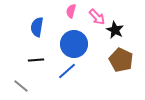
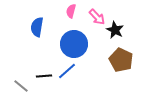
black line: moved 8 px right, 16 px down
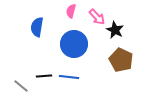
blue line: moved 2 px right, 6 px down; rotated 48 degrees clockwise
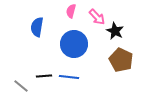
black star: moved 1 px down
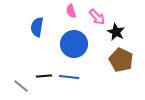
pink semicircle: rotated 32 degrees counterclockwise
black star: moved 1 px right, 1 px down
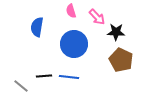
black star: rotated 24 degrees counterclockwise
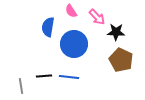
pink semicircle: rotated 16 degrees counterclockwise
blue semicircle: moved 11 px right
gray line: rotated 42 degrees clockwise
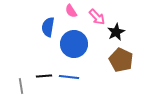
black star: rotated 30 degrees counterclockwise
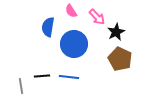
brown pentagon: moved 1 px left, 1 px up
black line: moved 2 px left
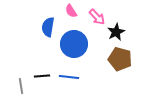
brown pentagon: rotated 10 degrees counterclockwise
